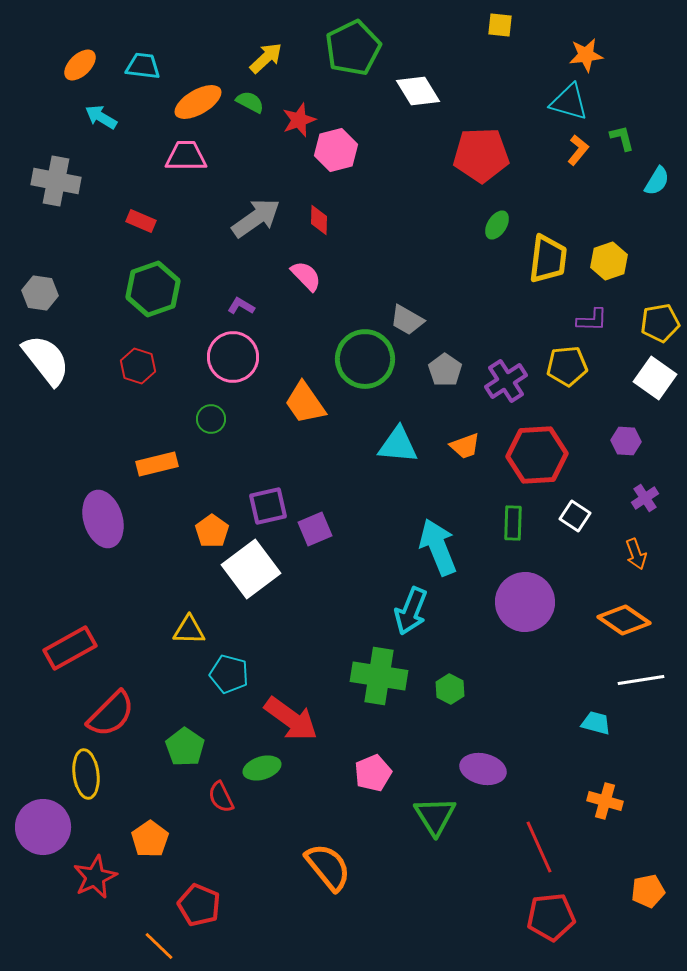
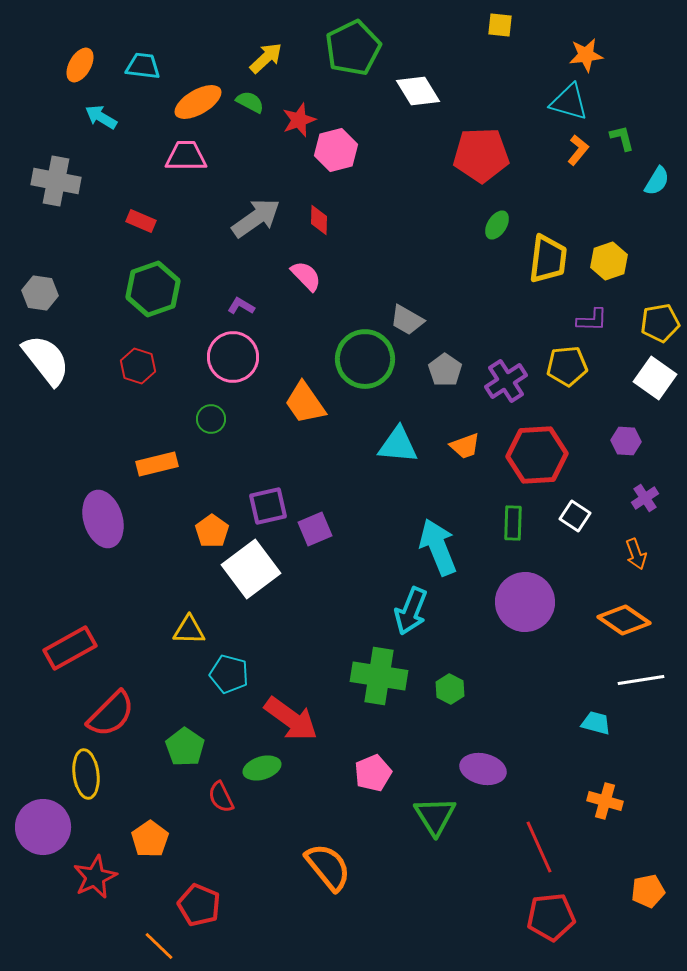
orange ellipse at (80, 65): rotated 16 degrees counterclockwise
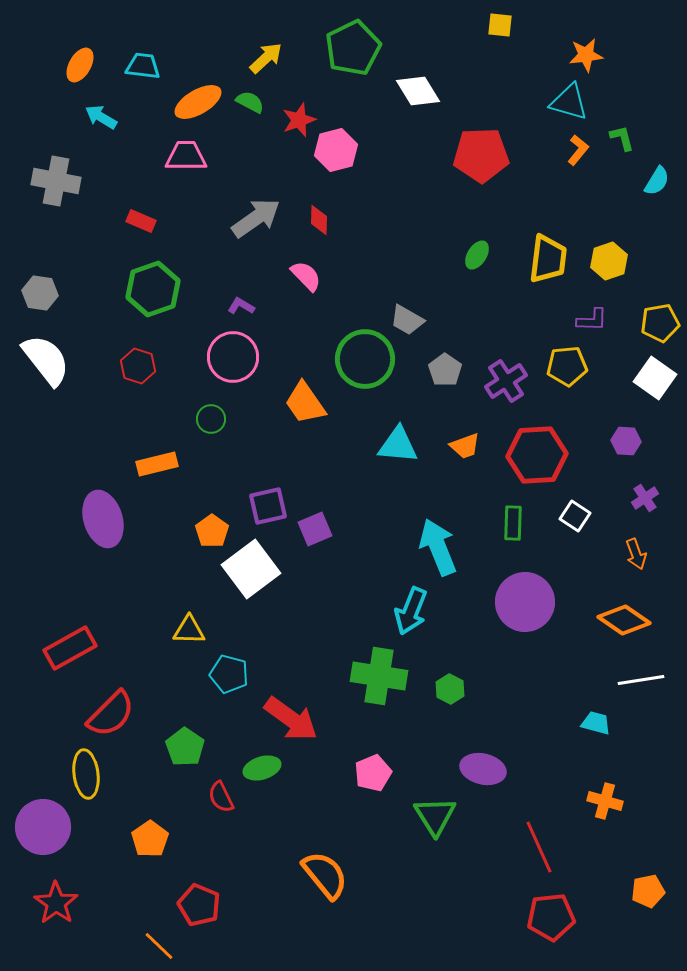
green ellipse at (497, 225): moved 20 px left, 30 px down
orange semicircle at (328, 867): moved 3 px left, 8 px down
red star at (95, 877): moved 39 px left, 26 px down; rotated 12 degrees counterclockwise
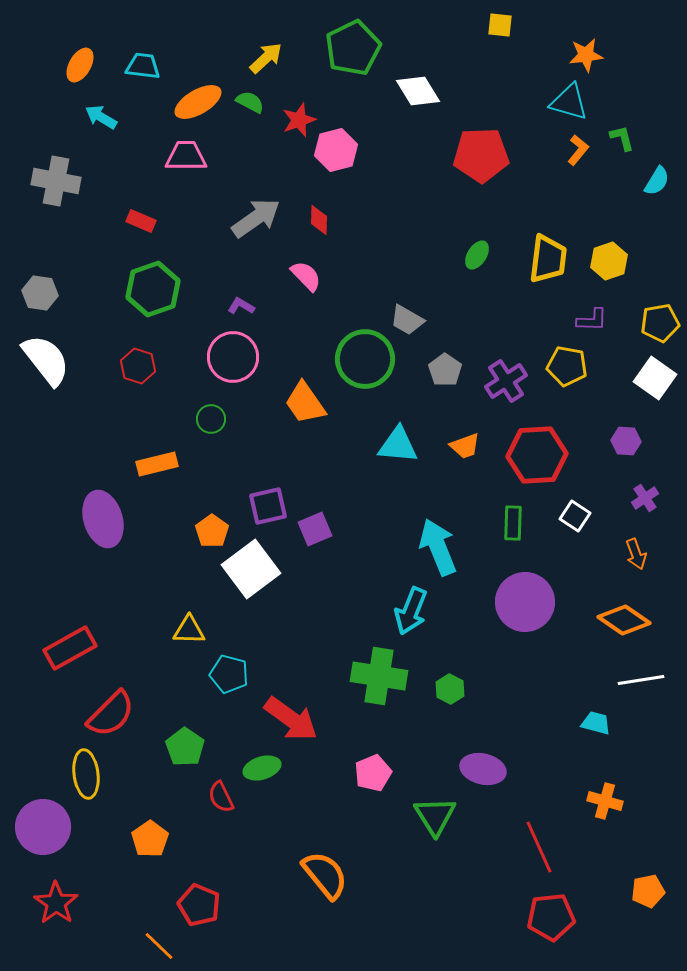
yellow pentagon at (567, 366): rotated 15 degrees clockwise
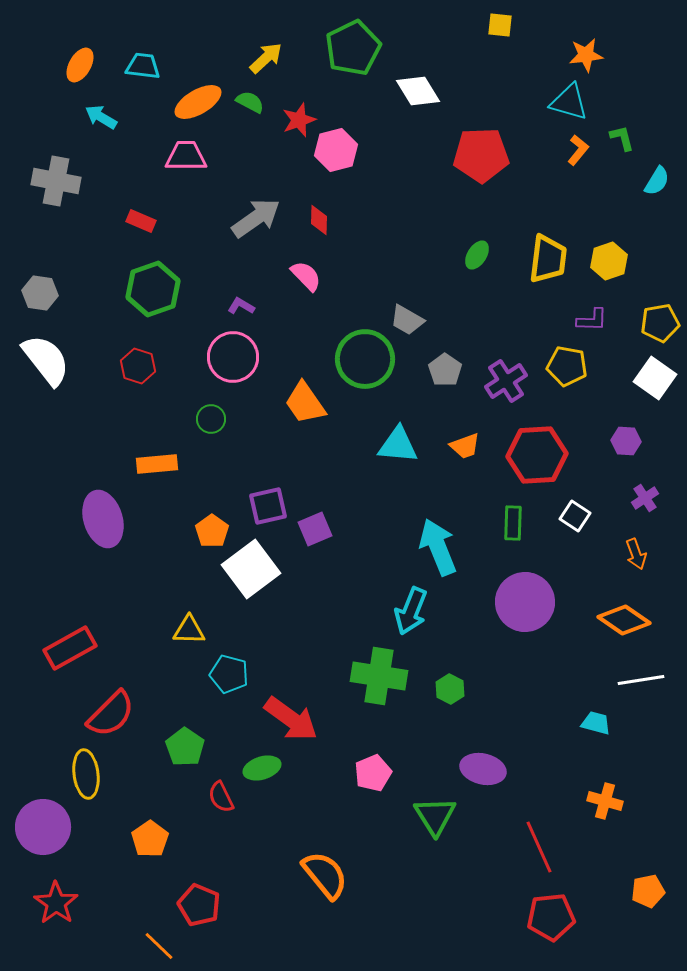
orange rectangle at (157, 464): rotated 9 degrees clockwise
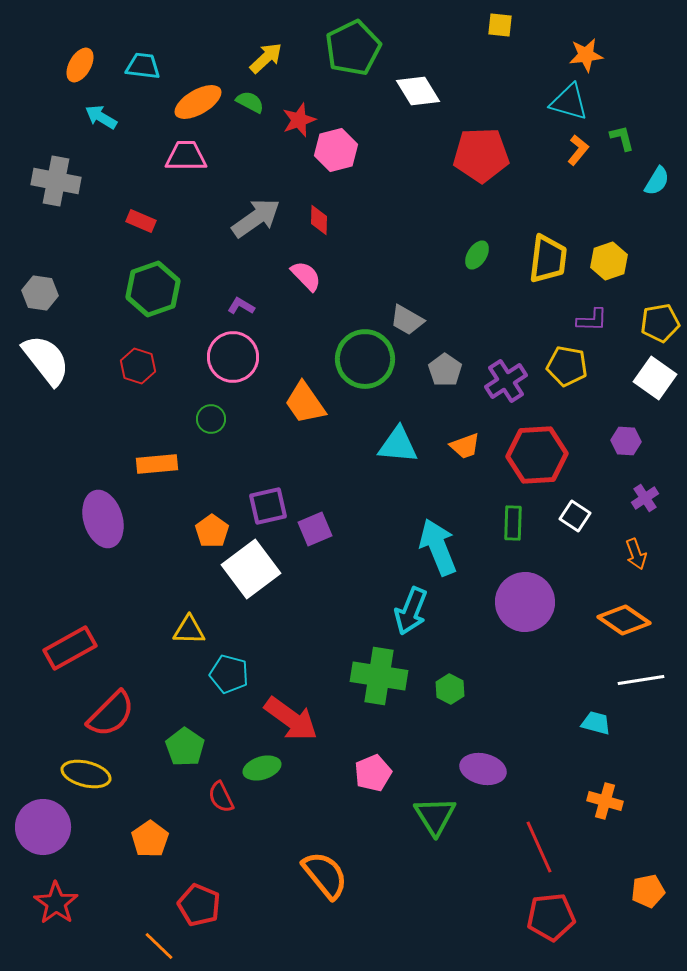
yellow ellipse at (86, 774): rotated 69 degrees counterclockwise
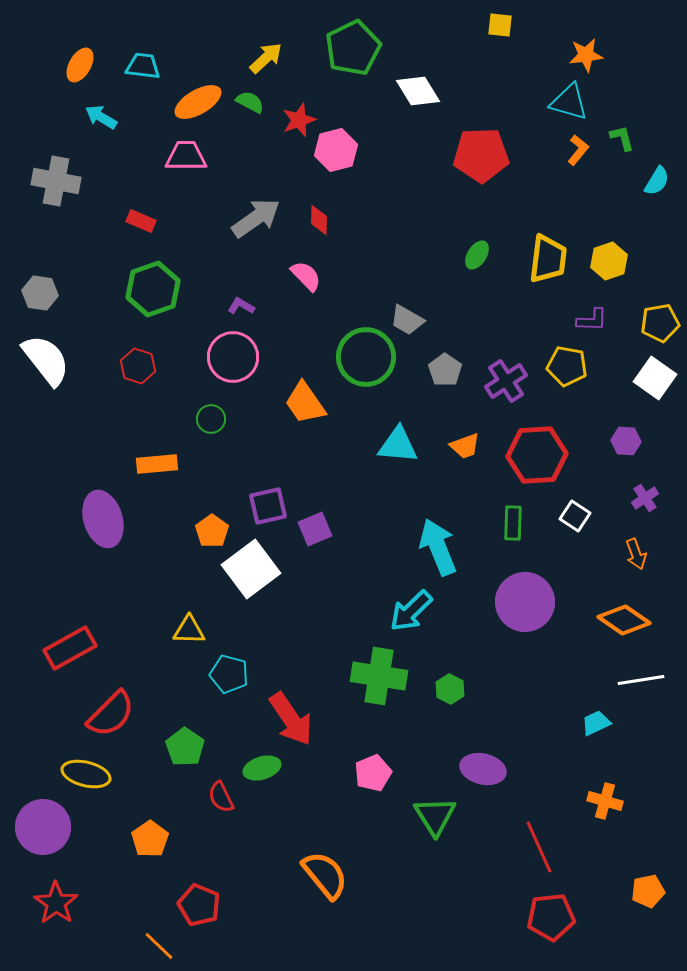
green circle at (365, 359): moved 1 px right, 2 px up
cyan arrow at (411, 611): rotated 24 degrees clockwise
red arrow at (291, 719): rotated 20 degrees clockwise
cyan trapezoid at (596, 723): rotated 40 degrees counterclockwise
